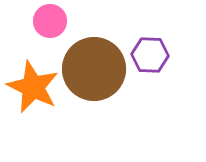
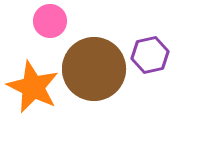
purple hexagon: rotated 15 degrees counterclockwise
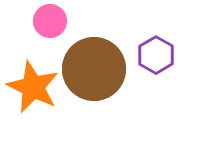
purple hexagon: moved 6 px right; rotated 18 degrees counterclockwise
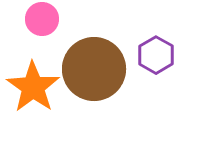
pink circle: moved 8 px left, 2 px up
orange star: rotated 10 degrees clockwise
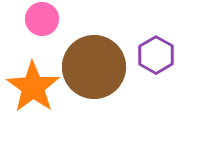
brown circle: moved 2 px up
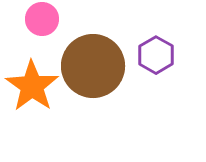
brown circle: moved 1 px left, 1 px up
orange star: moved 1 px left, 1 px up
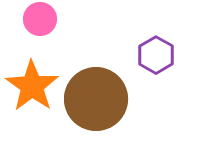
pink circle: moved 2 px left
brown circle: moved 3 px right, 33 px down
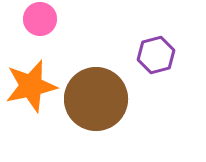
purple hexagon: rotated 15 degrees clockwise
orange star: moved 1 px left; rotated 24 degrees clockwise
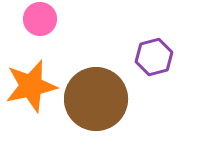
purple hexagon: moved 2 px left, 2 px down
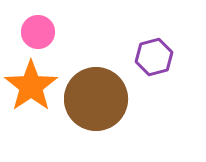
pink circle: moved 2 px left, 13 px down
orange star: rotated 22 degrees counterclockwise
